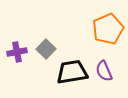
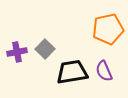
orange pentagon: rotated 12 degrees clockwise
gray square: moved 1 px left
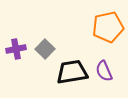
orange pentagon: moved 2 px up
purple cross: moved 1 px left, 3 px up
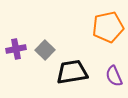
gray square: moved 1 px down
purple semicircle: moved 10 px right, 5 px down
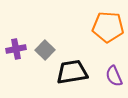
orange pentagon: rotated 16 degrees clockwise
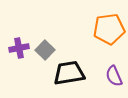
orange pentagon: moved 1 px right, 2 px down; rotated 12 degrees counterclockwise
purple cross: moved 3 px right, 1 px up
black trapezoid: moved 3 px left, 1 px down
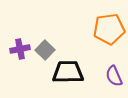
purple cross: moved 1 px right, 1 px down
black trapezoid: moved 1 px left, 1 px up; rotated 8 degrees clockwise
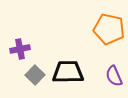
orange pentagon: rotated 20 degrees clockwise
gray square: moved 10 px left, 25 px down
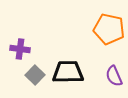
purple cross: rotated 18 degrees clockwise
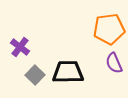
orange pentagon: rotated 20 degrees counterclockwise
purple cross: moved 2 px up; rotated 30 degrees clockwise
purple semicircle: moved 13 px up
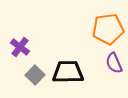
orange pentagon: moved 1 px left
